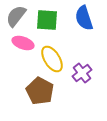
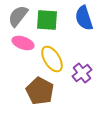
gray semicircle: moved 2 px right
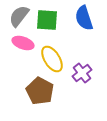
gray semicircle: moved 1 px right
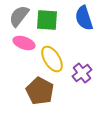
pink ellipse: moved 1 px right
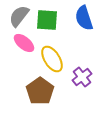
pink ellipse: rotated 20 degrees clockwise
purple cross: moved 4 px down
brown pentagon: rotated 8 degrees clockwise
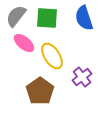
gray semicircle: moved 3 px left
green square: moved 2 px up
yellow ellipse: moved 3 px up
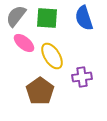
purple cross: rotated 30 degrees clockwise
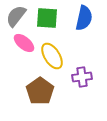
blue semicircle: rotated 150 degrees counterclockwise
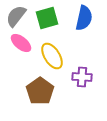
green square: rotated 20 degrees counterclockwise
pink ellipse: moved 3 px left
purple cross: rotated 12 degrees clockwise
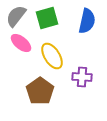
blue semicircle: moved 3 px right, 3 px down
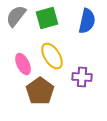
pink ellipse: moved 2 px right, 21 px down; rotated 25 degrees clockwise
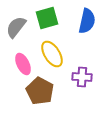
gray semicircle: moved 11 px down
yellow ellipse: moved 2 px up
brown pentagon: rotated 8 degrees counterclockwise
